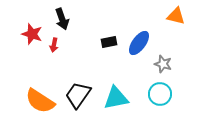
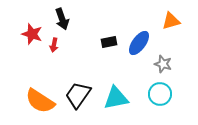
orange triangle: moved 5 px left, 5 px down; rotated 30 degrees counterclockwise
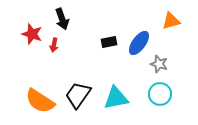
gray star: moved 4 px left
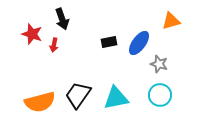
cyan circle: moved 1 px down
orange semicircle: moved 1 px down; rotated 48 degrees counterclockwise
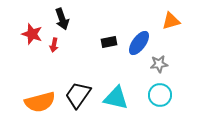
gray star: rotated 24 degrees counterclockwise
cyan triangle: rotated 24 degrees clockwise
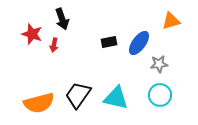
orange semicircle: moved 1 px left, 1 px down
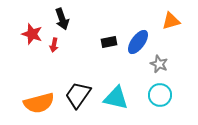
blue ellipse: moved 1 px left, 1 px up
gray star: rotated 30 degrees clockwise
